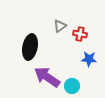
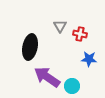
gray triangle: rotated 24 degrees counterclockwise
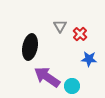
red cross: rotated 32 degrees clockwise
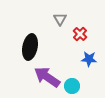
gray triangle: moved 7 px up
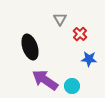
black ellipse: rotated 30 degrees counterclockwise
purple arrow: moved 2 px left, 3 px down
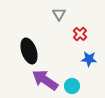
gray triangle: moved 1 px left, 5 px up
black ellipse: moved 1 px left, 4 px down
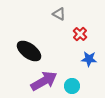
gray triangle: rotated 32 degrees counterclockwise
black ellipse: rotated 35 degrees counterclockwise
purple arrow: moved 1 px left, 1 px down; rotated 116 degrees clockwise
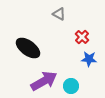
red cross: moved 2 px right, 3 px down
black ellipse: moved 1 px left, 3 px up
cyan circle: moved 1 px left
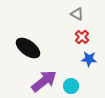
gray triangle: moved 18 px right
purple arrow: rotated 8 degrees counterclockwise
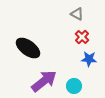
cyan circle: moved 3 px right
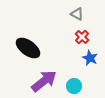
blue star: moved 1 px right, 1 px up; rotated 21 degrees clockwise
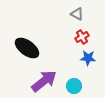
red cross: rotated 16 degrees clockwise
black ellipse: moved 1 px left
blue star: moved 2 px left; rotated 21 degrees counterclockwise
